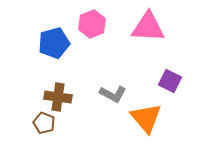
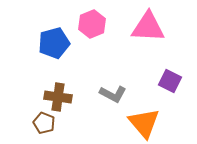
orange triangle: moved 2 px left, 5 px down
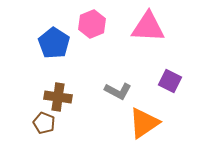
blue pentagon: rotated 24 degrees counterclockwise
gray L-shape: moved 5 px right, 3 px up
orange triangle: rotated 36 degrees clockwise
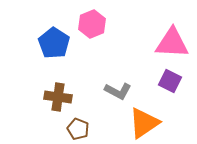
pink triangle: moved 24 px right, 16 px down
brown pentagon: moved 34 px right, 6 px down
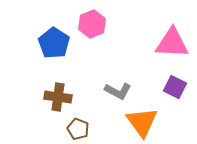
purple square: moved 5 px right, 6 px down
orange triangle: moved 2 px left, 1 px up; rotated 32 degrees counterclockwise
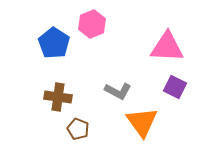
pink triangle: moved 5 px left, 4 px down
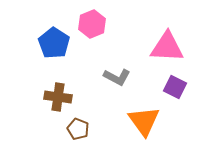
gray L-shape: moved 1 px left, 14 px up
orange triangle: moved 2 px right, 1 px up
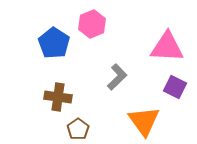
gray L-shape: rotated 72 degrees counterclockwise
brown pentagon: rotated 15 degrees clockwise
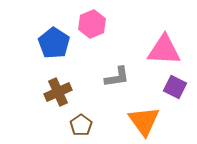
pink triangle: moved 3 px left, 3 px down
gray L-shape: rotated 36 degrees clockwise
brown cross: moved 5 px up; rotated 32 degrees counterclockwise
brown pentagon: moved 3 px right, 4 px up
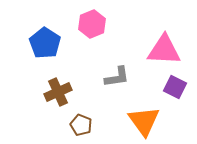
blue pentagon: moved 9 px left
brown pentagon: rotated 15 degrees counterclockwise
